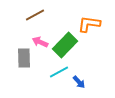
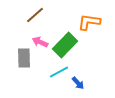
brown line: rotated 12 degrees counterclockwise
orange L-shape: moved 2 px up
blue arrow: moved 1 px left, 1 px down
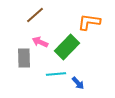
green rectangle: moved 2 px right, 2 px down
cyan line: moved 3 px left, 2 px down; rotated 24 degrees clockwise
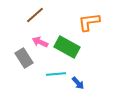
orange L-shape: rotated 15 degrees counterclockwise
green rectangle: rotated 75 degrees clockwise
gray rectangle: rotated 30 degrees counterclockwise
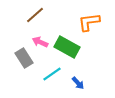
cyan line: moved 4 px left; rotated 30 degrees counterclockwise
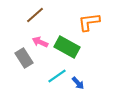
cyan line: moved 5 px right, 2 px down
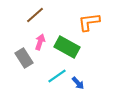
pink arrow: rotated 84 degrees clockwise
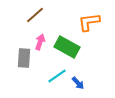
gray rectangle: rotated 36 degrees clockwise
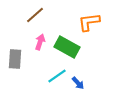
gray rectangle: moved 9 px left, 1 px down
